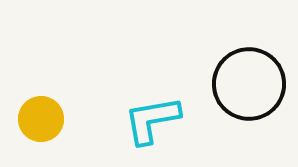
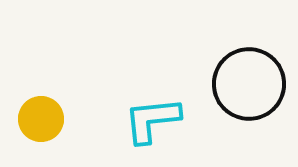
cyan L-shape: rotated 4 degrees clockwise
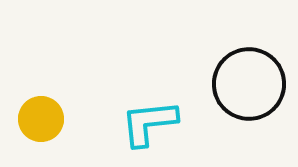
cyan L-shape: moved 3 px left, 3 px down
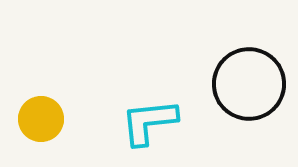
cyan L-shape: moved 1 px up
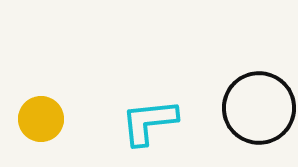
black circle: moved 10 px right, 24 px down
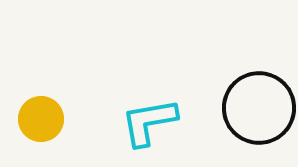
cyan L-shape: rotated 4 degrees counterclockwise
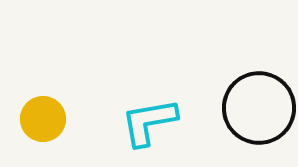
yellow circle: moved 2 px right
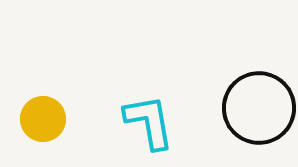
cyan L-shape: rotated 90 degrees clockwise
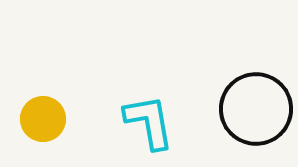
black circle: moved 3 px left, 1 px down
